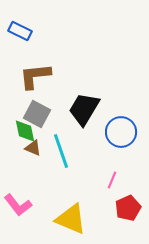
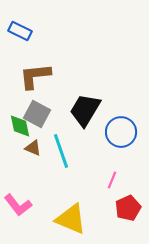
black trapezoid: moved 1 px right, 1 px down
green diamond: moved 5 px left, 5 px up
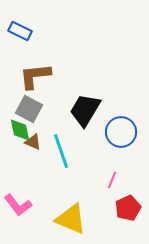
gray square: moved 8 px left, 5 px up
green diamond: moved 4 px down
brown triangle: moved 6 px up
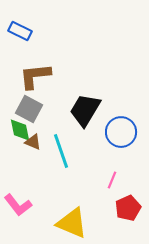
yellow triangle: moved 1 px right, 4 px down
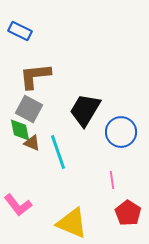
brown triangle: moved 1 px left, 1 px down
cyan line: moved 3 px left, 1 px down
pink line: rotated 30 degrees counterclockwise
red pentagon: moved 5 px down; rotated 15 degrees counterclockwise
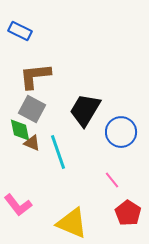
gray square: moved 3 px right
pink line: rotated 30 degrees counterclockwise
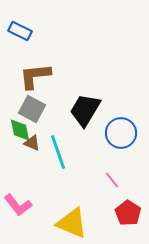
blue circle: moved 1 px down
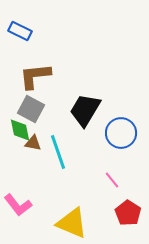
gray square: moved 1 px left
brown triangle: moved 1 px right; rotated 12 degrees counterclockwise
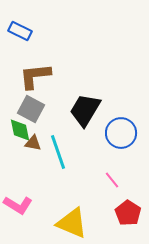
pink L-shape: rotated 20 degrees counterclockwise
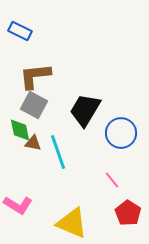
gray square: moved 3 px right, 4 px up
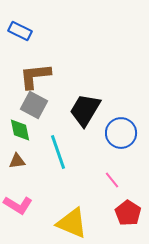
brown triangle: moved 16 px left, 18 px down; rotated 18 degrees counterclockwise
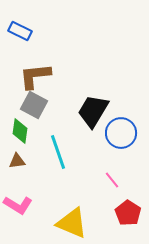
black trapezoid: moved 8 px right, 1 px down
green diamond: moved 1 px down; rotated 20 degrees clockwise
